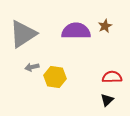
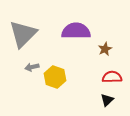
brown star: moved 23 px down
gray triangle: rotated 12 degrees counterclockwise
yellow hexagon: rotated 10 degrees clockwise
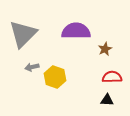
black triangle: rotated 48 degrees clockwise
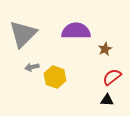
red semicircle: rotated 36 degrees counterclockwise
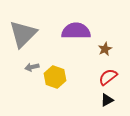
red semicircle: moved 4 px left
black triangle: rotated 32 degrees counterclockwise
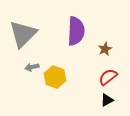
purple semicircle: rotated 92 degrees clockwise
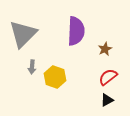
gray arrow: rotated 72 degrees counterclockwise
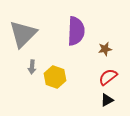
brown star: rotated 16 degrees clockwise
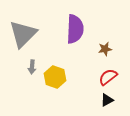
purple semicircle: moved 1 px left, 2 px up
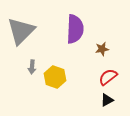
gray triangle: moved 2 px left, 3 px up
brown star: moved 3 px left
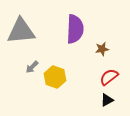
gray triangle: rotated 40 degrees clockwise
gray arrow: rotated 40 degrees clockwise
red semicircle: moved 1 px right
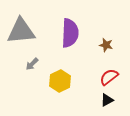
purple semicircle: moved 5 px left, 4 px down
brown star: moved 4 px right, 4 px up; rotated 24 degrees clockwise
gray arrow: moved 3 px up
yellow hexagon: moved 5 px right, 4 px down; rotated 15 degrees clockwise
